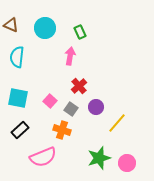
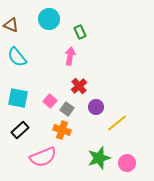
cyan circle: moved 4 px right, 9 px up
cyan semicircle: rotated 45 degrees counterclockwise
gray square: moved 4 px left
yellow line: rotated 10 degrees clockwise
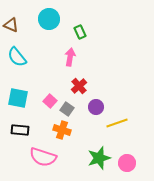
pink arrow: moved 1 px down
yellow line: rotated 20 degrees clockwise
black rectangle: rotated 48 degrees clockwise
pink semicircle: rotated 40 degrees clockwise
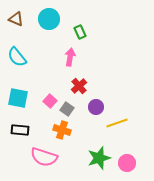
brown triangle: moved 5 px right, 6 px up
pink semicircle: moved 1 px right
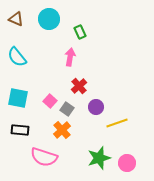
orange cross: rotated 30 degrees clockwise
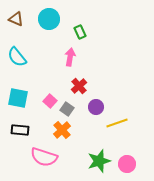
green star: moved 3 px down
pink circle: moved 1 px down
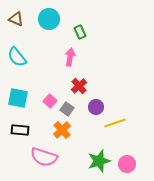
yellow line: moved 2 px left
